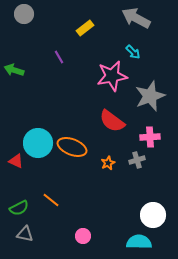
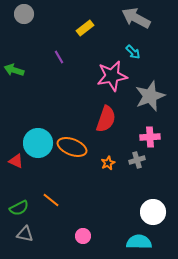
red semicircle: moved 6 px left, 2 px up; rotated 108 degrees counterclockwise
white circle: moved 3 px up
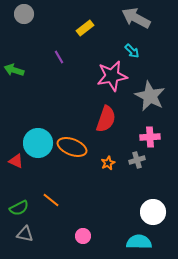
cyan arrow: moved 1 px left, 1 px up
gray star: rotated 24 degrees counterclockwise
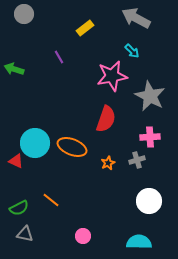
green arrow: moved 1 px up
cyan circle: moved 3 px left
white circle: moved 4 px left, 11 px up
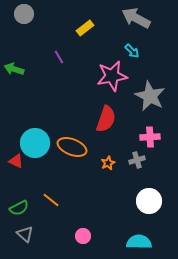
gray triangle: rotated 30 degrees clockwise
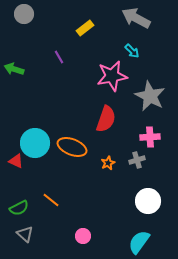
white circle: moved 1 px left
cyan semicircle: rotated 55 degrees counterclockwise
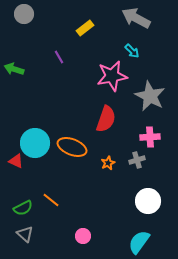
green semicircle: moved 4 px right
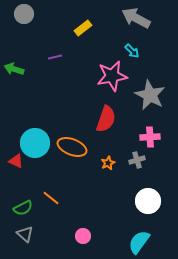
yellow rectangle: moved 2 px left
purple line: moved 4 px left; rotated 72 degrees counterclockwise
gray star: moved 1 px up
orange line: moved 2 px up
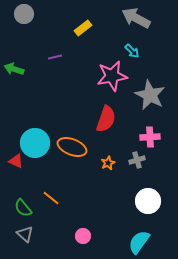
green semicircle: rotated 78 degrees clockwise
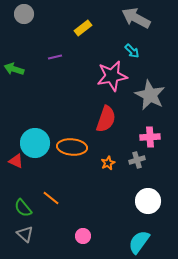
orange ellipse: rotated 16 degrees counterclockwise
